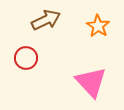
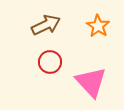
brown arrow: moved 5 px down
red circle: moved 24 px right, 4 px down
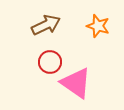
orange star: rotated 15 degrees counterclockwise
pink triangle: moved 15 px left, 1 px down; rotated 12 degrees counterclockwise
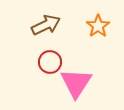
orange star: rotated 20 degrees clockwise
pink triangle: rotated 28 degrees clockwise
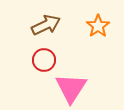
red circle: moved 6 px left, 2 px up
pink triangle: moved 5 px left, 5 px down
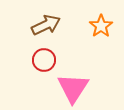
orange star: moved 3 px right
pink triangle: moved 2 px right
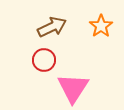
brown arrow: moved 6 px right, 2 px down
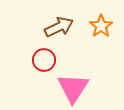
brown arrow: moved 7 px right
